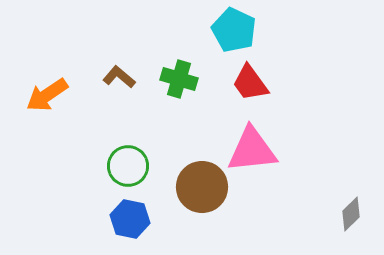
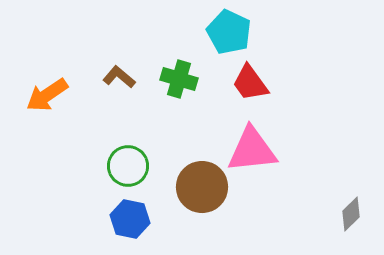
cyan pentagon: moved 5 px left, 2 px down
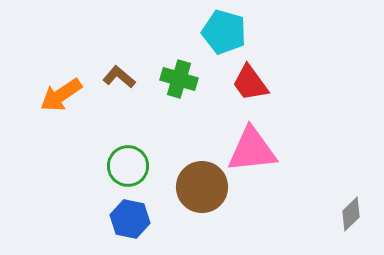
cyan pentagon: moved 5 px left; rotated 9 degrees counterclockwise
orange arrow: moved 14 px right
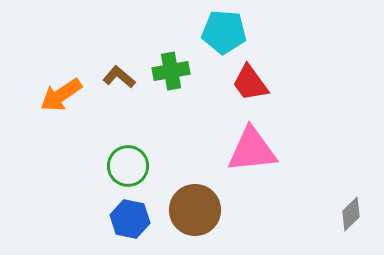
cyan pentagon: rotated 12 degrees counterclockwise
green cross: moved 8 px left, 8 px up; rotated 27 degrees counterclockwise
brown circle: moved 7 px left, 23 px down
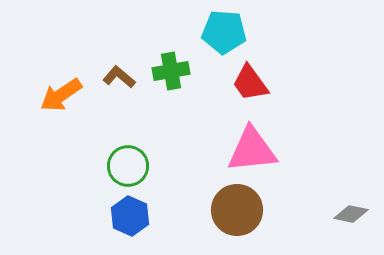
brown circle: moved 42 px right
gray diamond: rotated 56 degrees clockwise
blue hexagon: moved 3 px up; rotated 12 degrees clockwise
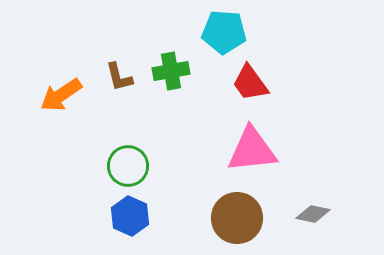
brown L-shape: rotated 144 degrees counterclockwise
brown circle: moved 8 px down
gray diamond: moved 38 px left
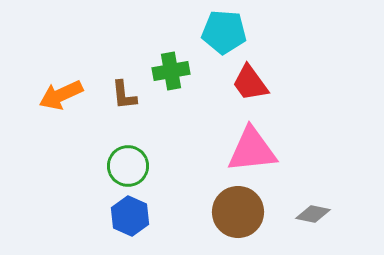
brown L-shape: moved 5 px right, 18 px down; rotated 8 degrees clockwise
orange arrow: rotated 9 degrees clockwise
brown circle: moved 1 px right, 6 px up
